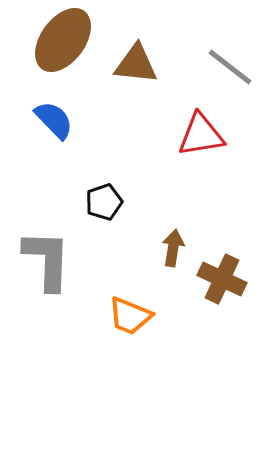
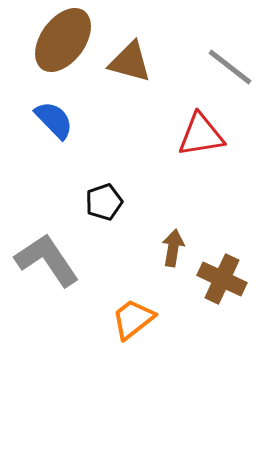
brown triangle: moved 6 px left, 2 px up; rotated 9 degrees clockwise
gray L-shape: rotated 36 degrees counterclockwise
orange trapezoid: moved 3 px right, 3 px down; rotated 120 degrees clockwise
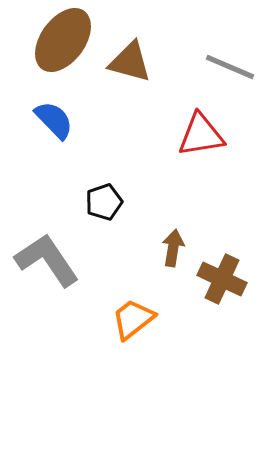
gray line: rotated 15 degrees counterclockwise
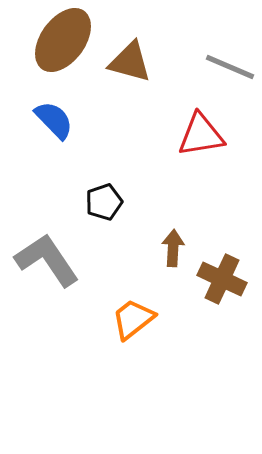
brown arrow: rotated 6 degrees counterclockwise
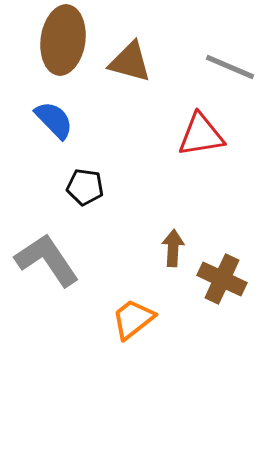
brown ellipse: rotated 28 degrees counterclockwise
black pentagon: moved 19 px left, 15 px up; rotated 27 degrees clockwise
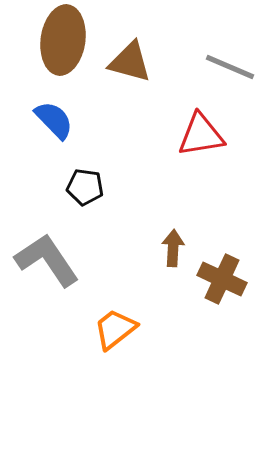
orange trapezoid: moved 18 px left, 10 px down
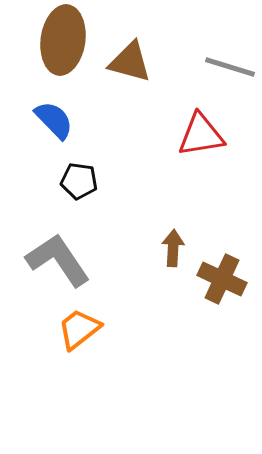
gray line: rotated 6 degrees counterclockwise
black pentagon: moved 6 px left, 6 px up
gray L-shape: moved 11 px right
orange trapezoid: moved 36 px left
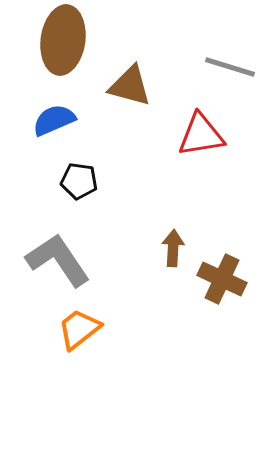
brown triangle: moved 24 px down
blue semicircle: rotated 69 degrees counterclockwise
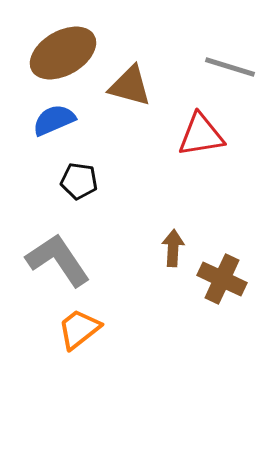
brown ellipse: moved 13 px down; rotated 52 degrees clockwise
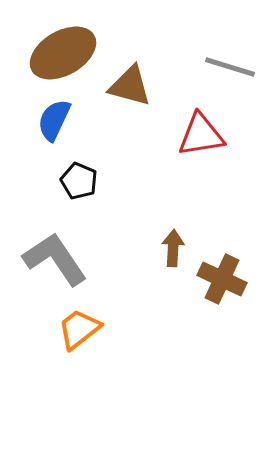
blue semicircle: rotated 42 degrees counterclockwise
black pentagon: rotated 15 degrees clockwise
gray L-shape: moved 3 px left, 1 px up
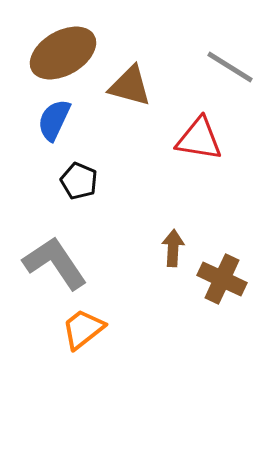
gray line: rotated 15 degrees clockwise
red triangle: moved 2 px left, 4 px down; rotated 18 degrees clockwise
gray L-shape: moved 4 px down
orange trapezoid: moved 4 px right
